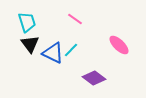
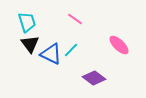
blue triangle: moved 2 px left, 1 px down
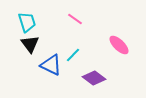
cyan line: moved 2 px right, 5 px down
blue triangle: moved 11 px down
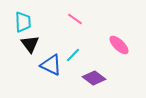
cyan trapezoid: moved 4 px left; rotated 15 degrees clockwise
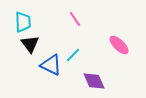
pink line: rotated 21 degrees clockwise
purple diamond: moved 3 px down; rotated 30 degrees clockwise
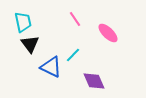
cyan trapezoid: rotated 10 degrees counterclockwise
pink ellipse: moved 11 px left, 12 px up
blue triangle: moved 2 px down
